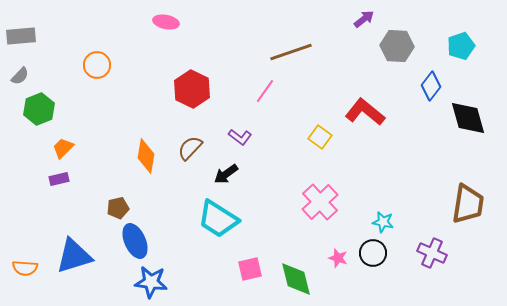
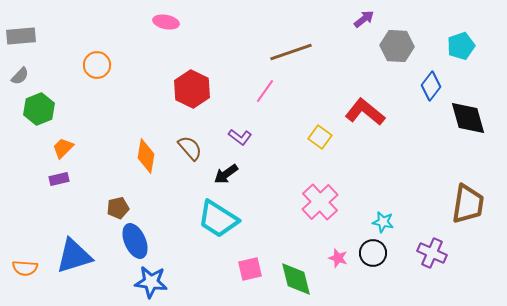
brown semicircle: rotated 96 degrees clockwise
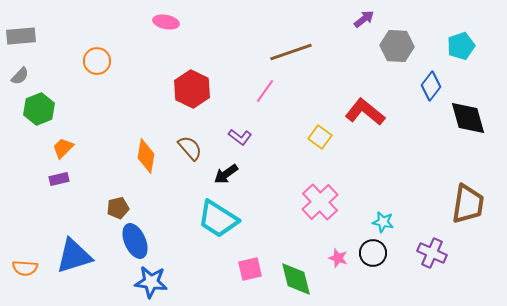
orange circle: moved 4 px up
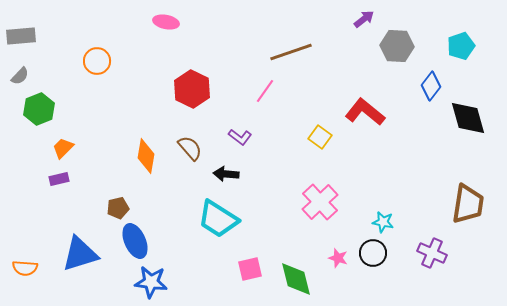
black arrow: rotated 40 degrees clockwise
blue triangle: moved 6 px right, 2 px up
